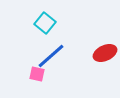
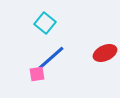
blue line: moved 2 px down
pink square: rotated 21 degrees counterclockwise
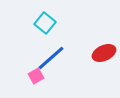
red ellipse: moved 1 px left
pink square: moved 1 px left, 2 px down; rotated 21 degrees counterclockwise
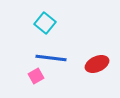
red ellipse: moved 7 px left, 11 px down
blue line: rotated 48 degrees clockwise
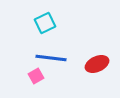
cyan square: rotated 25 degrees clockwise
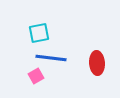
cyan square: moved 6 px left, 10 px down; rotated 15 degrees clockwise
red ellipse: moved 1 px up; rotated 70 degrees counterclockwise
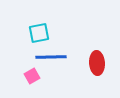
blue line: moved 1 px up; rotated 8 degrees counterclockwise
pink square: moved 4 px left
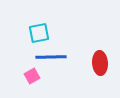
red ellipse: moved 3 px right
